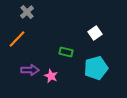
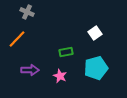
gray cross: rotated 24 degrees counterclockwise
green rectangle: rotated 24 degrees counterclockwise
pink star: moved 9 px right
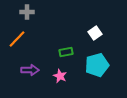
gray cross: rotated 24 degrees counterclockwise
cyan pentagon: moved 1 px right, 3 px up
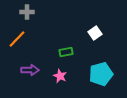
cyan pentagon: moved 4 px right, 9 px down
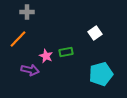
orange line: moved 1 px right
purple arrow: rotated 12 degrees clockwise
pink star: moved 14 px left, 20 px up
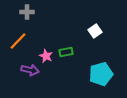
white square: moved 2 px up
orange line: moved 2 px down
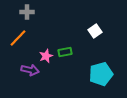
orange line: moved 3 px up
green rectangle: moved 1 px left
pink star: rotated 24 degrees clockwise
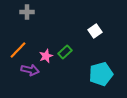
orange line: moved 12 px down
green rectangle: rotated 32 degrees counterclockwise
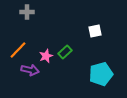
white square: rotated 24 degrees clockwise
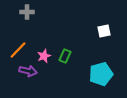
white square: moved 9 px right
green rectangle: moved 4 px down; rotated 24 degrees counterclockwise
pink star: moved 2 px left
purple arrow: moved 2 px left, 1 px down
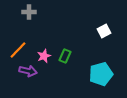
gray cross: moved 2 px right
white square: rotated 16 degrees counterclockwise
